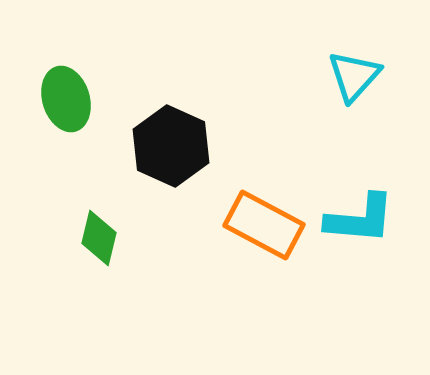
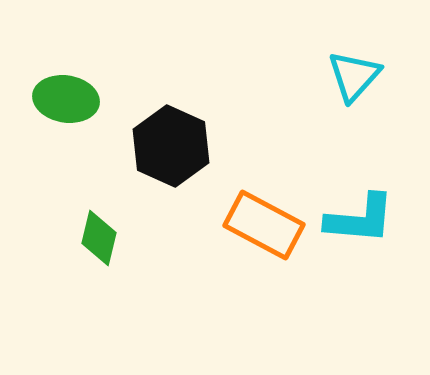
green ellipse: rotated 64 degrees counterclockwise
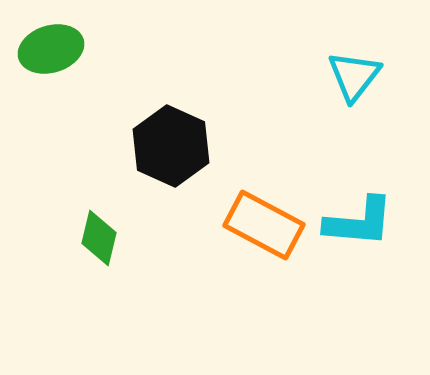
cyan triangle: rotated 4 degrees counterclockwise
green ellipse: moved 15 px left, 50 px up; rotated 26 degrees counterclockwise
cyan L-shape: moved 1 px left, 3 px down
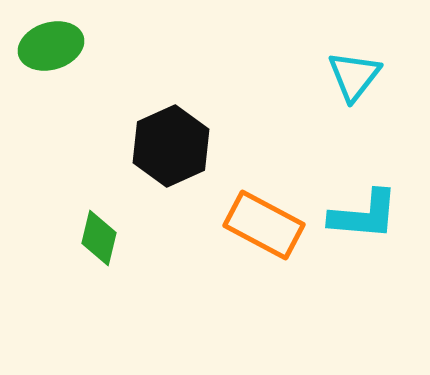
green ellipse: moved 3 px up
black hexagon: rotated 12 degrees clockwise
cyan L-shape: moved 5 px right, 7 px up
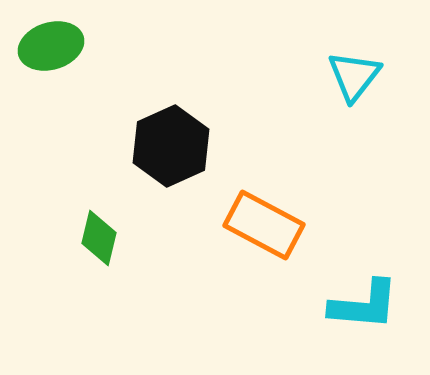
cyan L-shape: moved 90 px down
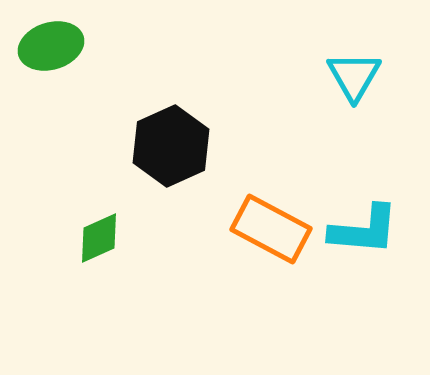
cyan triangle: rotated 8 degrees counterclockwise
orange rectangle: moved 7 px right, 4 px down
green diamond: rotated 52 degrees clockwise
cyan L-shape: moved 75 px up
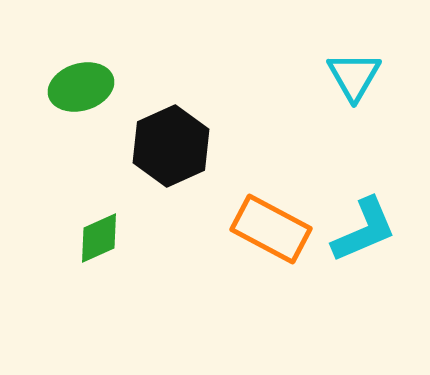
green ellipse: moved 30 px right, 41 px down
cyan L-shape: rotated 28 degrees counterclockwise
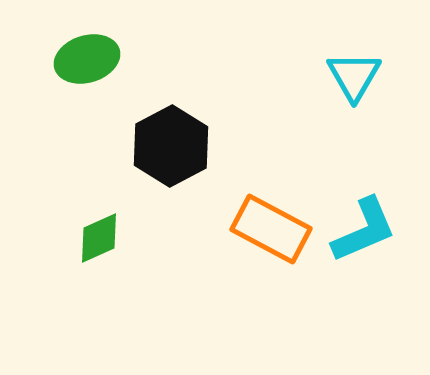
green ellipse: moved 6 px right, 28 px up
black hexagon: rotated 4 degrees counterclockwise
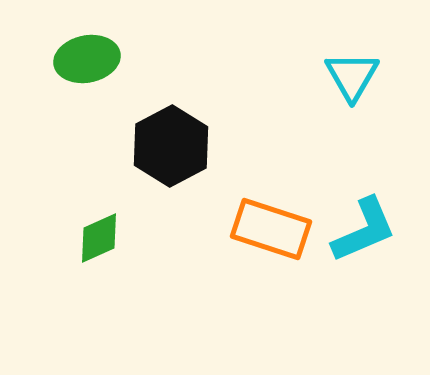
green ellipse: rotated 6 degrees clockwise
cyan triangle: moved 2 px left
orange rectangle: rotated 10 degrees counterclockwise
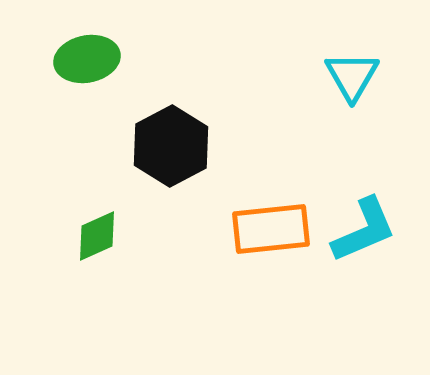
orange rectangle: rotated 24 degrees counterclockwise
green diamond: moved 2 px left, 2 px up
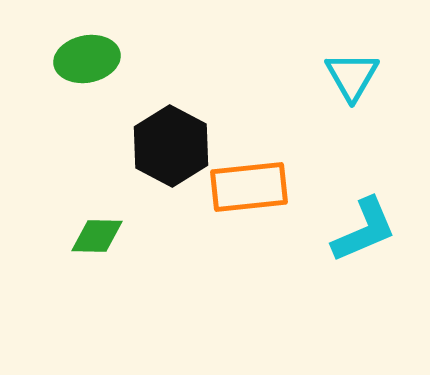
black hexagon: rotated 4 degrees counterclockwise
orange rectangle: moved 22 px left, 42 px up
green diamond: rotated 26 degrees clockwise
